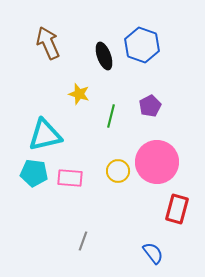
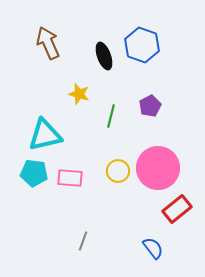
pink circle: moved 1 px right, 6 px down
red rectangle: rotated 36 degrees clockwise
blue semicircle: moved 5 px up
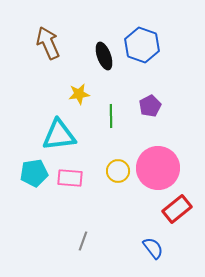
yellow star: rotated 25 degrees counterclockwise
green line: rotated 15 degrees counterclockwise
cyan triangle: moved 14 px right; rotated 6 degrees clockwise
cyan pentagon: rotated 16 degrees counterclockwise
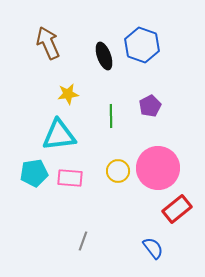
yellow star: moved 11 px left
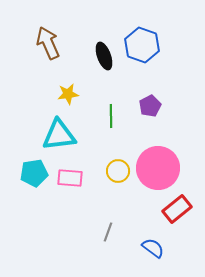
gray line: moved 25 px right, 9 px up
blue semicircle: rotated 15 degrees counterclockwise
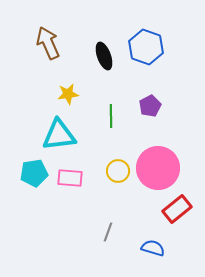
blue hexagon: moved 4 px right, 2 px down
blue semicircle: rotated 20 degrees counterclockwise
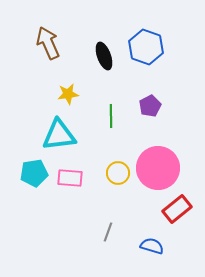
yellow circle: moved 2 px down
blue semicircle: moved 1 px left, 2 px up
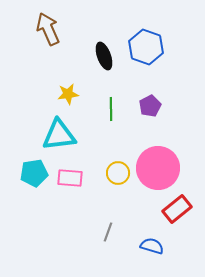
brown arrow: moved 14 px up
green line: moved 7 px up
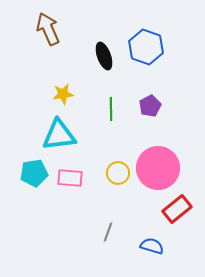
yellow star: moved 5 px left
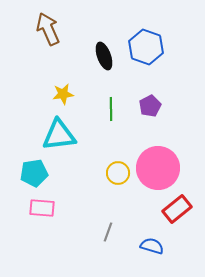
pink rectangle: moved 28 px left, 30 px down
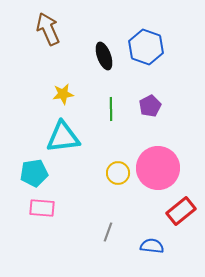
cyan triangle: moved 4 px right, 2 px down
red rectangle: moved 4 px right, 2 px down
blue semicircle: rotated 10 degrees counterclockwise
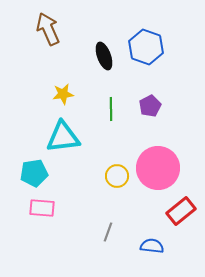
yellow circle: moved 1 px left, 3 px down
